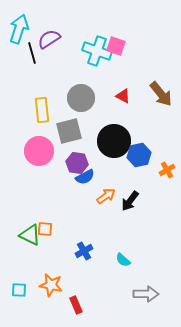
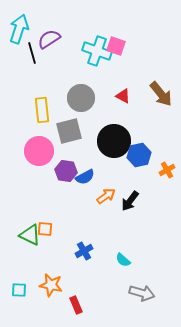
purple hexagon: moved 11 px left, 8 px down
gray arrow: moved 4 px left, 1 px up; rotated 15 degrees clockwise
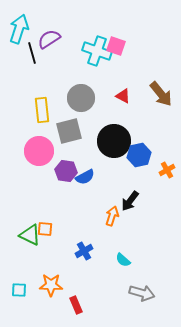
orange arrow: moved 6 px right, 20 px down; rotated 36 degrees counterclockwise
orange star: rotated 10 degrees counterclockwise
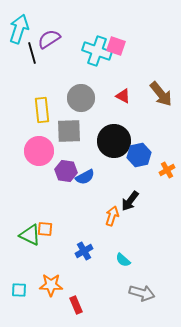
gray square: rotated 12 degrees clockwise
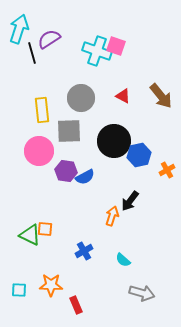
brown arrow: moved 2 px down
